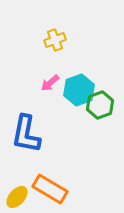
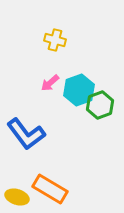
yellow cross: rotated 35 degrees clockwise
blue L-shape: rotated 48 degrees counterclockwise
yellow ellipse: rotated 65 degrees clockwise
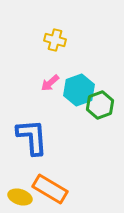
blue L-shape: moved 6 px right, 3 px down; rotated 147 degrees counterclockwise
yellow ellipse: moved 3 px right
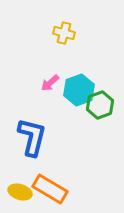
yellow cross: moved 9 px right, 7 px up
blue L-shape: rotated 18 degrees clockwise
yellow ellipse: moved 5 px up
